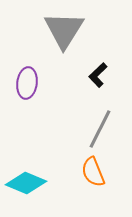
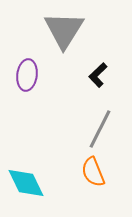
purple ellipse: moved 8 px up
cyan diamond: rotated 42 degrees clockwise
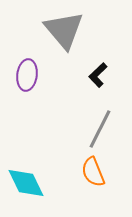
gray triangle: rotated 12 degrees counterclockwise
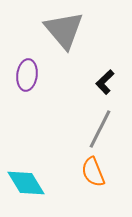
black L-shape: moved 7 px right, 7 px down
cyan diamond: rotated 6 degrees counterclockwise
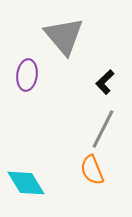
gray triangle: moved 6 px down
gray line: moved 3 px right
orange semicircle: moved 1 px left, 2 px up
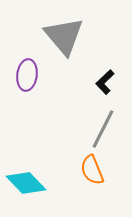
cyan diamond: rotated 12 degrees counterclockwise
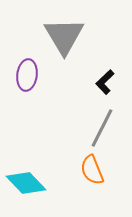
gray triangle: rotated 9 degrees clockwise
gray line: moved 1 px left, 1 px up
